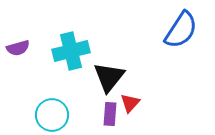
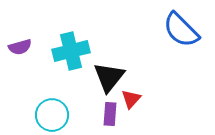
blue semicircle: rotated 102 degrees clockwise
purple semicircle: moved 2 px right, 1 px up
red triangle: moved 1 px right, 4 px up
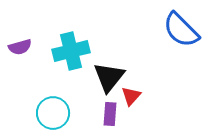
red triangle: moved 3 px up
cyan circle: moved 1 px right, 2 px up
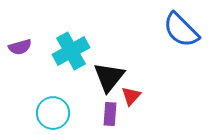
cyan cross: rotated 15 degrees counterclockwise
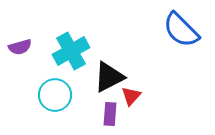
black triangle: rotated 24 degrees clockwise
cyan circle: moved 2 px right, 18 px up
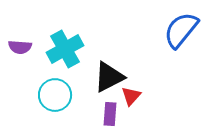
blue semicircle: rotated 84 degrees clockwise
purple semicircle: rotated 20 degrees clockwise
cyan cross: moved 6 px left, 2 px up
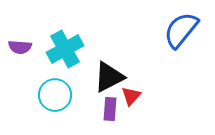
purple rectangle: moved 5 px up
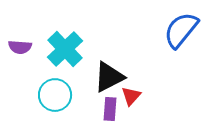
cyan cross: rotated 15 degrees counterclockwise
